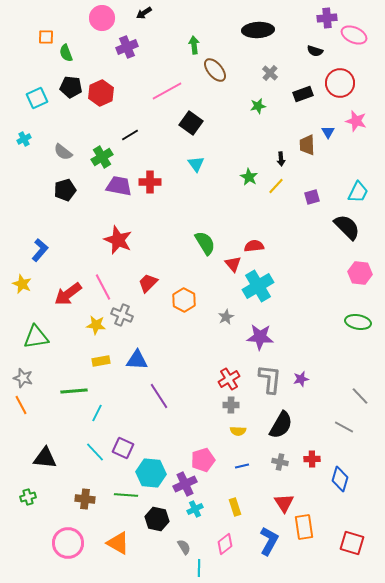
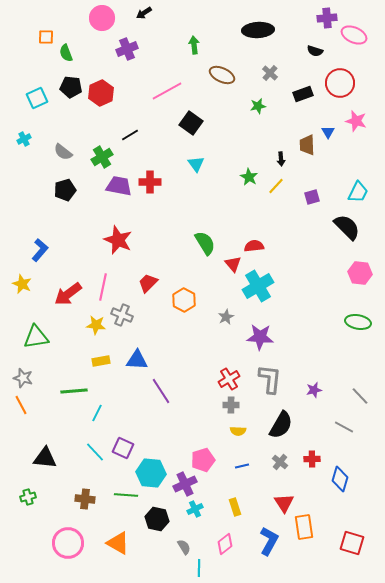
purple cross at (127, 47): moved 2 px down
brown ellipse at (215, 70): moved 7 px right, 5 px down; rotated 25 degrees counterclockwise
pink line at (103, 287): rotated 40 degrees clockwise
purple star at (301, 379): moved 13 px right, 11 px down
purple line at (159, 396): moved 2 px right, 5 px up
gray cross at (280, 462): rotated 28 degrees clockwise
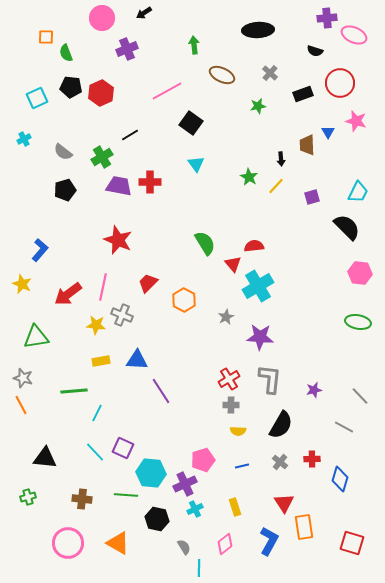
brown cross at (85, 499): moved 3 px left
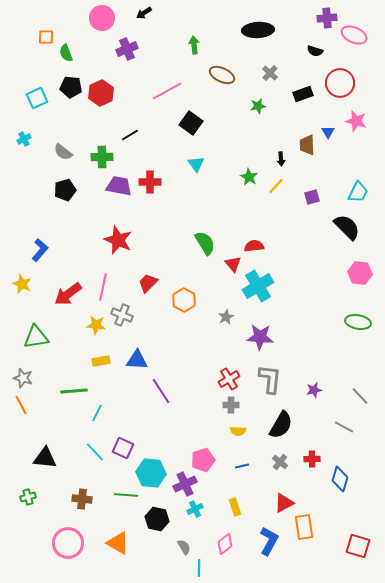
green cross at (102, 157): rotated 30 degrees clockwise
red triangle at (284, 503): rotated 35 degrees clockwise
red square at (352, 543): moved 6 px right, 3 px down
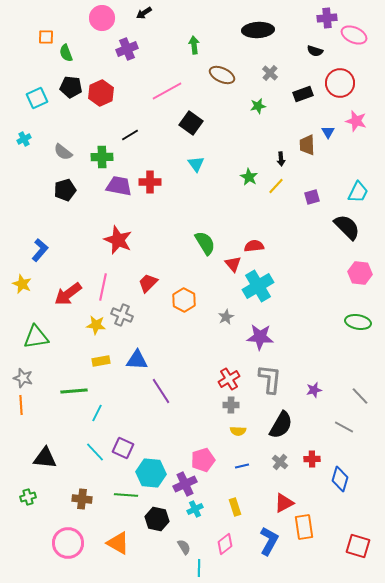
orange line at (21, 405): rotated 24 degrees clockwise
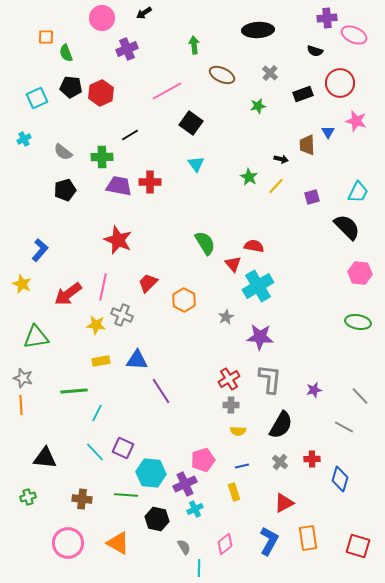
black arrow at (281, 159): rotated 72 degrees counterclockwise
red semicircle at (254, 246): rotated 18 degrees clockwise
yellow rectangle at (235, 507): moved 1 px left, 15 px up
orange rectangle at (304, 527): moved 4 px right, 11 px down
